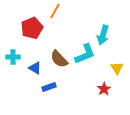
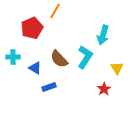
cyan L-shape: moved 3 px down; rotated 35 degrees counterclockwise
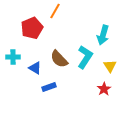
yellow triangle: moved 7 px left, 2 px up
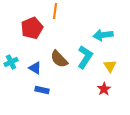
orange line: rotated 21 degrees counterclockwise
cyan arrow: rotated 66 degrees clockwise
cyan cross: moved 2 px left, 5 px down; rotated 24 degrees counterclockwise
blue rectangle: moved 7 px left, 3 px down; rotated 32 degrees clockwise
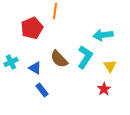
blue rectangle: rotated 40 degrees clockwise
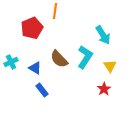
cyan arrow: rotated 114 degrees counterclockwise
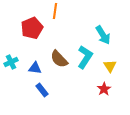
blue triangle: rotated 24 degrees counterclockwise
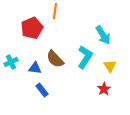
brown semicircle: moved 4 px left
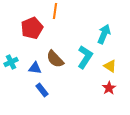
cyan arrow: moved 1 px right, 1 px up; rotated 126 degrees counterclockwise
yellow triangle: rotated 24 degrees counterclockwise
red star: moved 5 px right, 1 px up
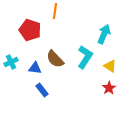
red pentagon: moved 2 px left, 2 px down; rotated 30 degrees counterclockwise
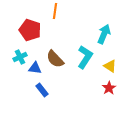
cyan cross: moved 9 px right, 5 px up
